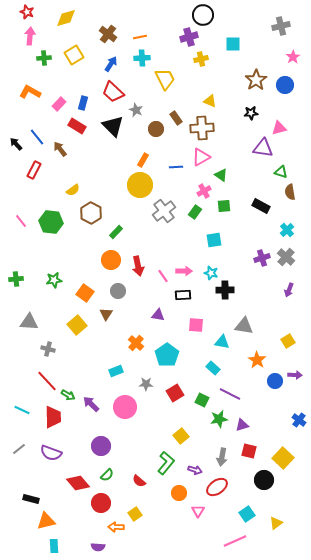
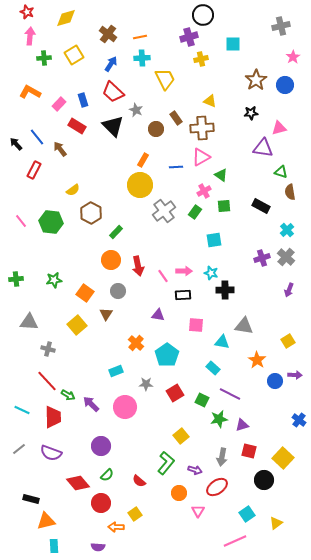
blue rectangle at (83, 103): moved 3 px up; rotated 32 degrees counterclockwise
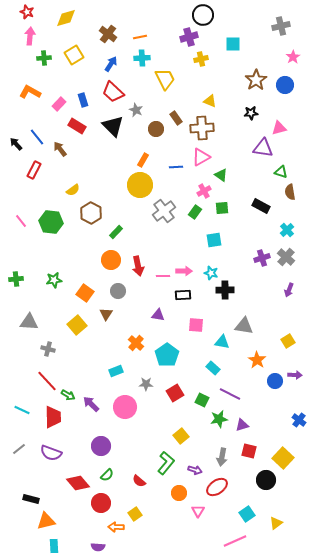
green square at (224, 206): moved 2 px left, 2 px down
pink line at (163, 276): rotated 56 degrees counterclockwise
black circle at (264, 480): moved 2 px right
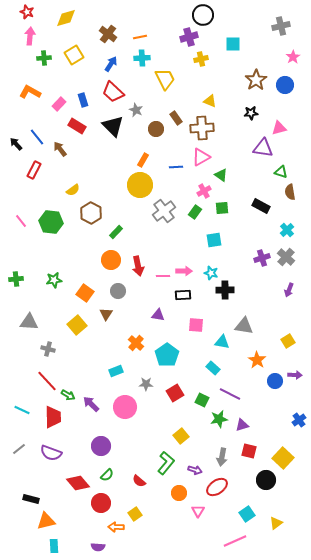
blue cross at (299, 420): rotated 16 degrees clockwise
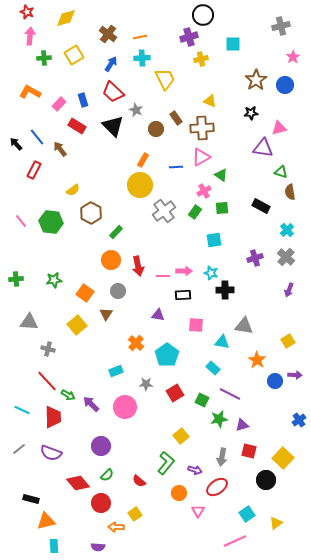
purple cross at (262, 258): moved 7 px left
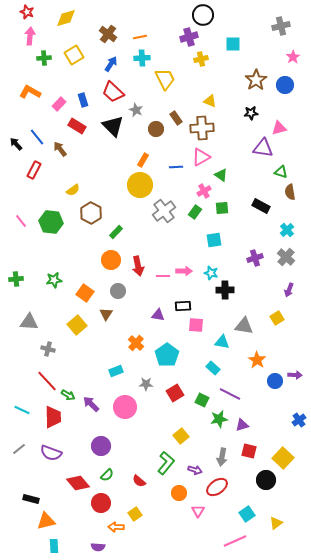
black rectangle at (183, 295): moved 11 px down
yellow square at (288, 341): moved 11 px left, 23 px up
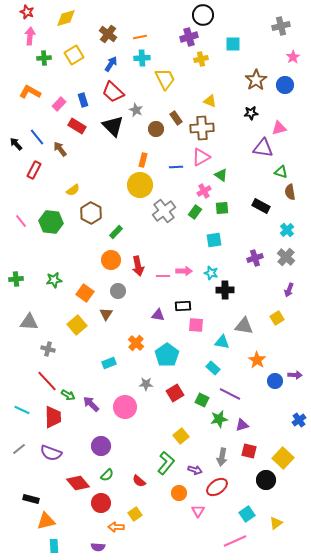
orange rectangle at (143, 160): rotated 16 degrees counterclockwise
cyan rectangle at (116, 371): moved 7 px left, 8 px up
